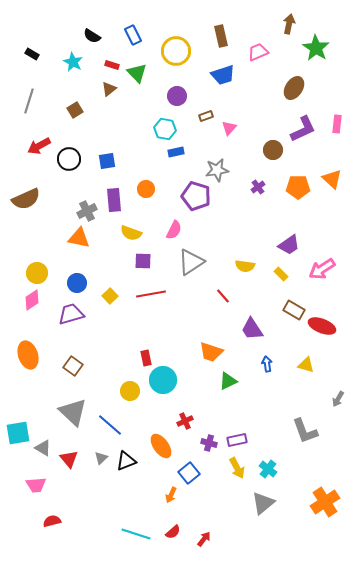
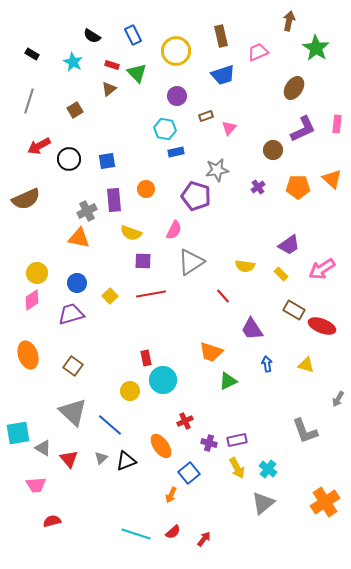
brown arrow at (289, 24): moved 3 px up
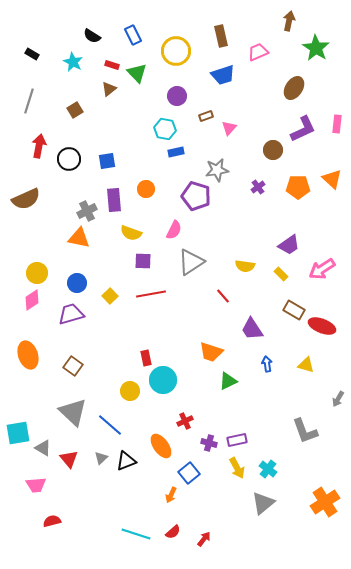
red arrow at (39, 146): rotated 130 degrees clockwise
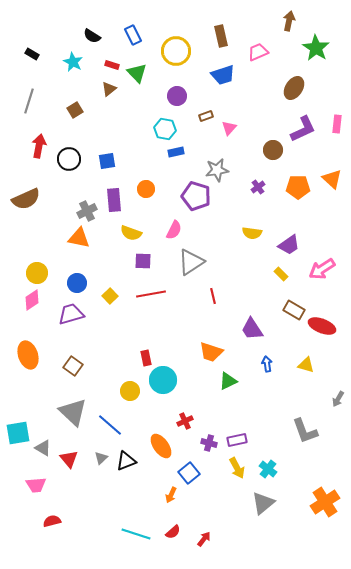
yellow semicircle at (245, 266): moved 7 px right, 33 px up
red line at (223, 296): moved 10 px left; rotated 28 degrees clockwise
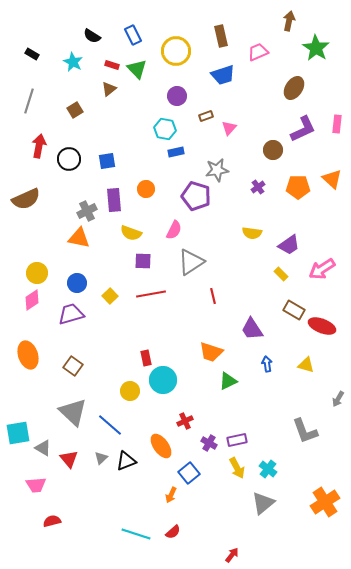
green triangle at (137, 73): moved 4 px up
purple cross at (209, 443): rotated 14 degrees clockwise
red arrow at (204, 539): moved 28 px right, 16 px down
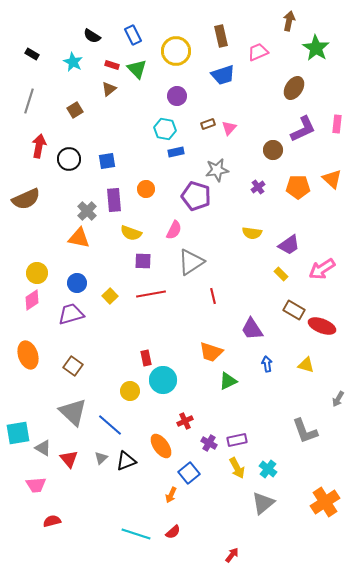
brown rectangle at (206, 116): moved 2 px right, 8 px down
gray cross at (87, 211): rotated 18 degrees counterclockwise
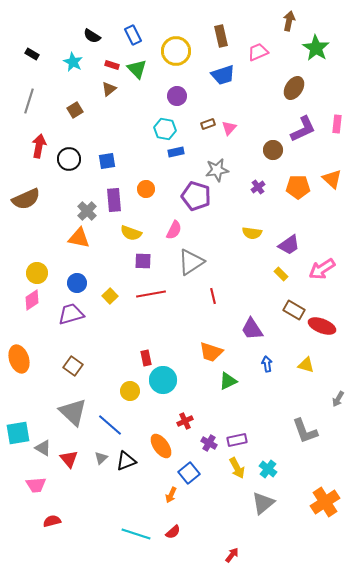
orange ellipse at (28, 355): moved 9 px left, 4 px down
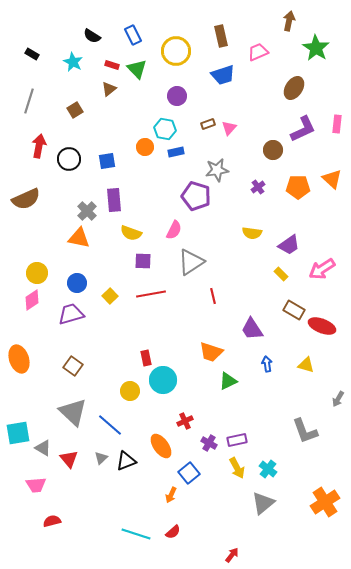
orange circle at (146, 189): moved 1 px left, 42 px up
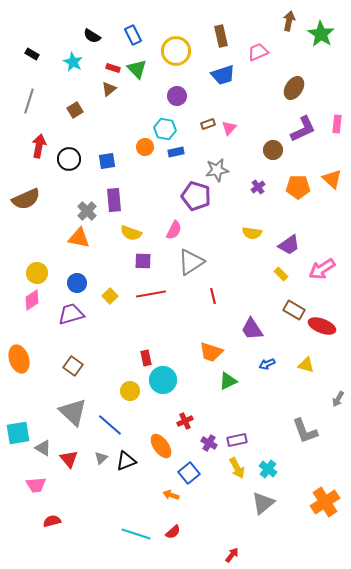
green star at (316, 48): moved 5 px right, 14 px up
red rectangle at (112, 65): moved 1 px right, 3 px down
blue arrow at (267, 364): rotated 105 degrees counterclockwise
orange arrow at (171, 495): rotated 84 degrees clockwise
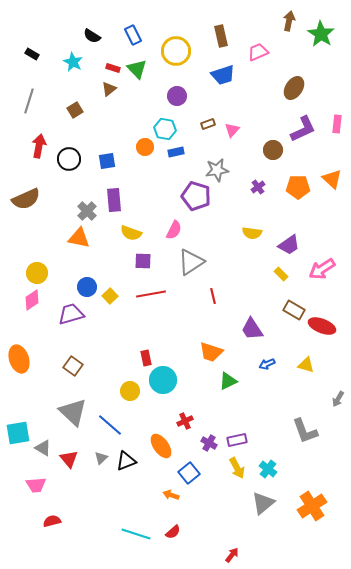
pink triangle at (229, 128): moved 3 px right, 2 px down
blue circle at (77, 283): moved 10 px right, 4 px down
orange cross at (325, 502): moved 13 px left, 4 px down
